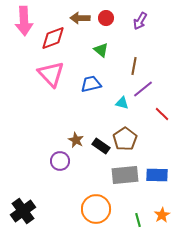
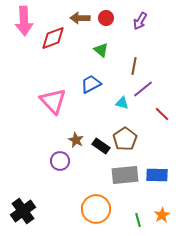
pink triangle: moved 2 px right, 27 px down
blue trapezoid: rotated 15 degrees counterclockwise
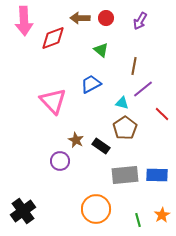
brown pentagon: moved 11 px up
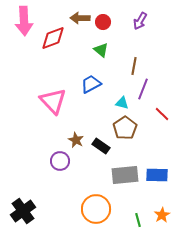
red circle: moved 3 px left, 4 px down
purple line: rotated 30 degrees counterclockwise
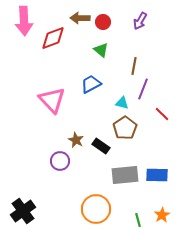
pink triangle: moved 1 px left, 1 px up
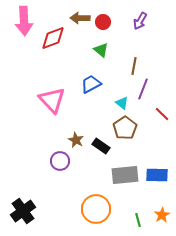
cyan triangle: rotated 24 degrees clockwise
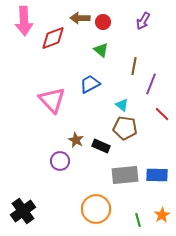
purple arrow: moved 3 px right
blue trapezoid: moved 1 px left
purple line: moved 8 px right, 5 px up
cyan triangle: moved 2 px down
brown pentagon: rotated 30 degrees counterclockwise
black rectangle: rotated 12 degrees counterclockwise
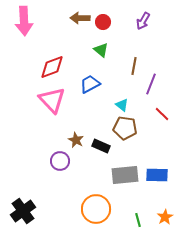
red diamond: moved 1 px left, 29 px down
orange star: moved 3 px right, 2 px down
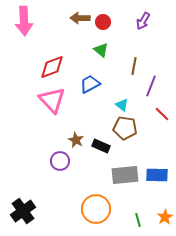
purple line: moved 2 px down
